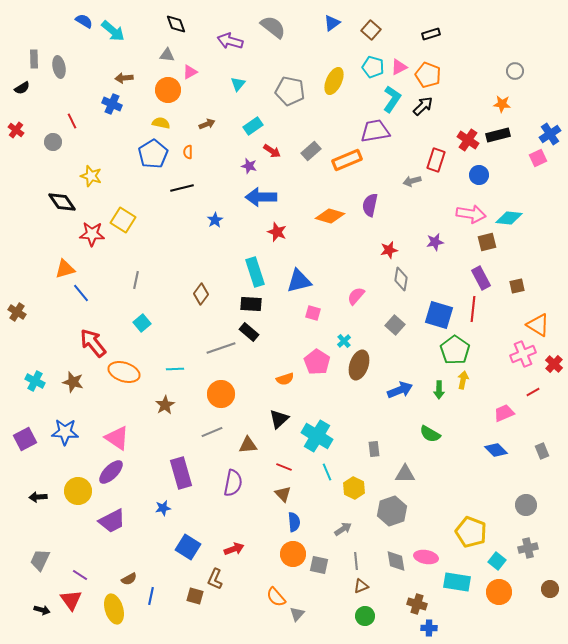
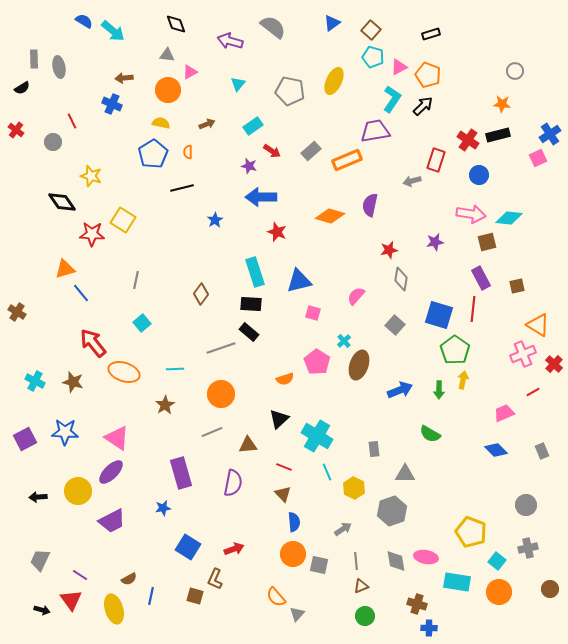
cyan pentagon at (373, 67): moved 10 px up
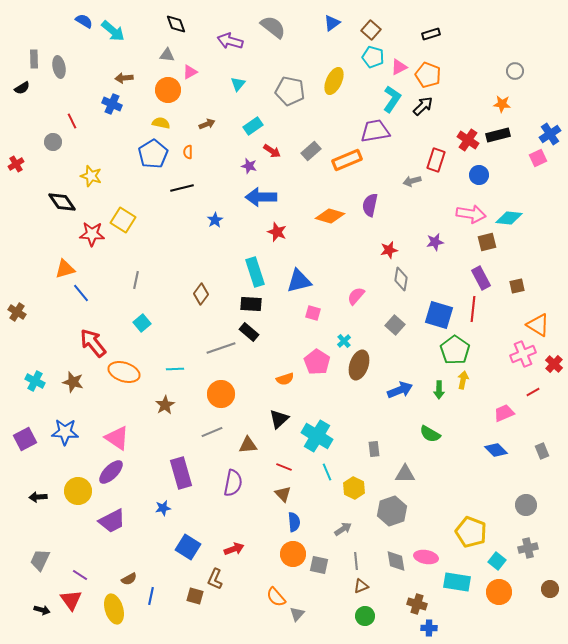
red cross at (16, 130): moved 34 px down; rotated 21 degrees clockwise
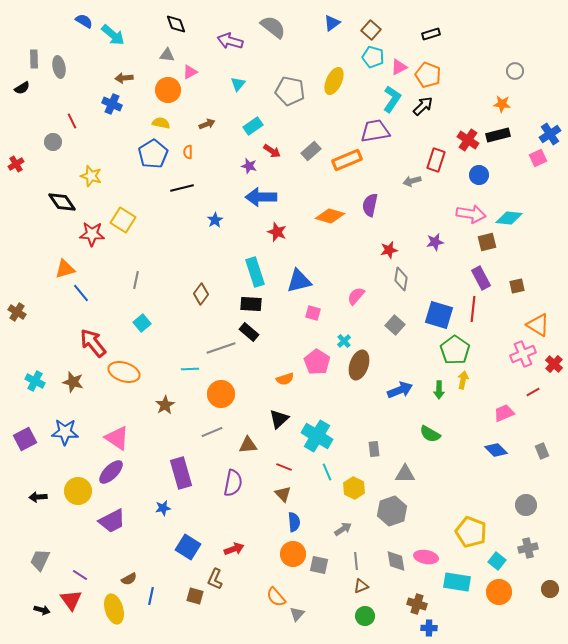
cyan arrow at (113, 31): moved 4 px down
cyan line at (175, 369): moved 15 px right
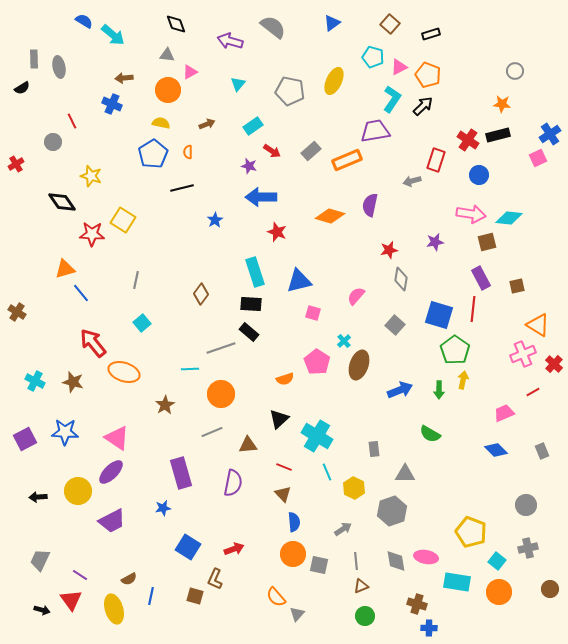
brown square at (371, 30): moved 19 px right, 6 px up
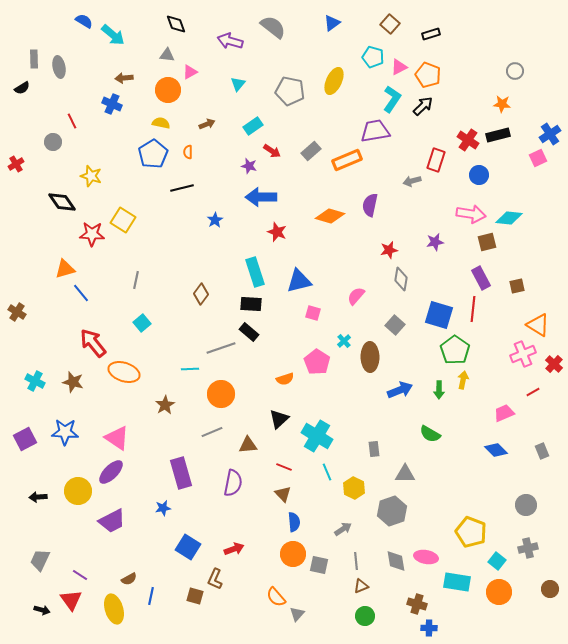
brown ellipse at (359, 365): moved 11 px right, 8 px up; rotated 20 degrees counterclockwise
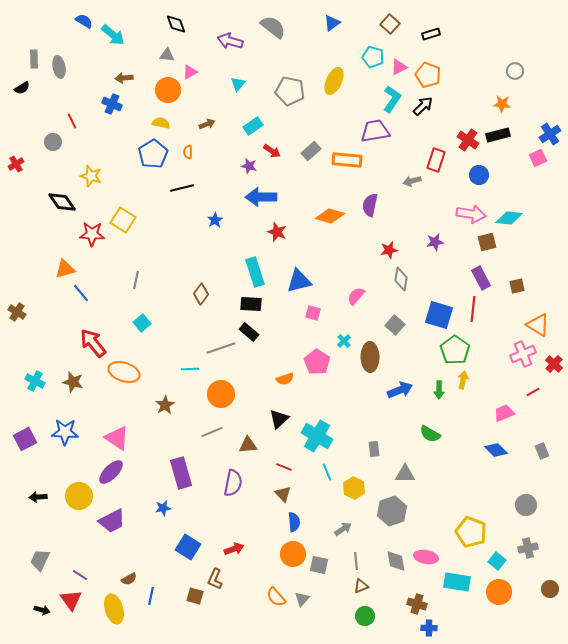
orange rectangle at (347, 160): rotated 28 degrees clockwise
yellow circle at (78, 491): moved 1 px right, 5 px down
gray triangle at (297, 614): moved 5 px right, 15 px up
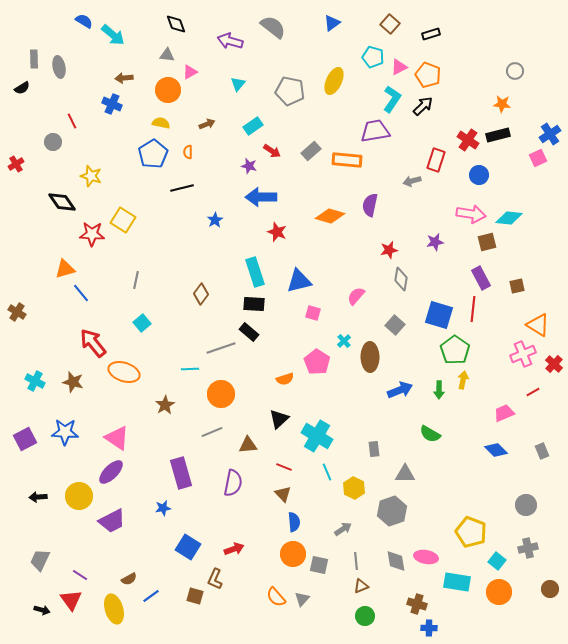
black rectangle at (251, 304): moved 3 px right
blue line at (151, 596): rotated 42 degrees clockwise
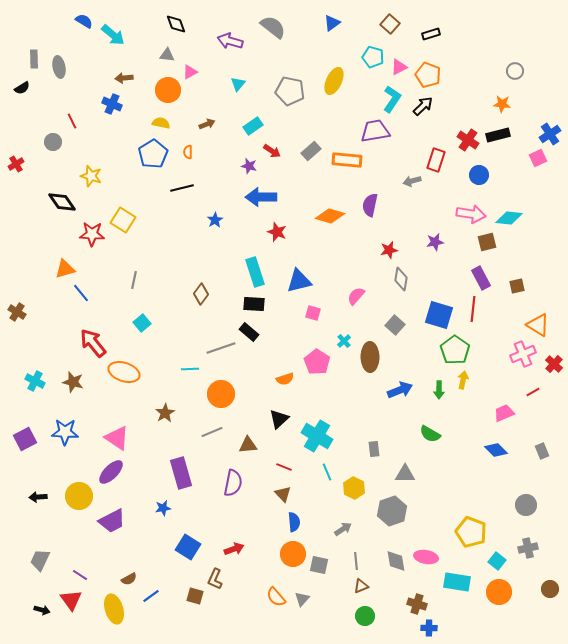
gray line at (136, 280): moved 2 px left
brown star at (165, 405): moved 8 px down
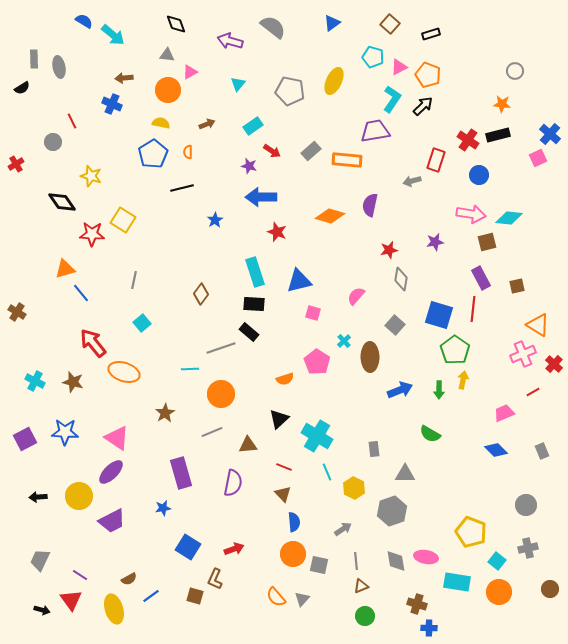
blue cross at (550, 134): rotated 15 degrees counterclockwise
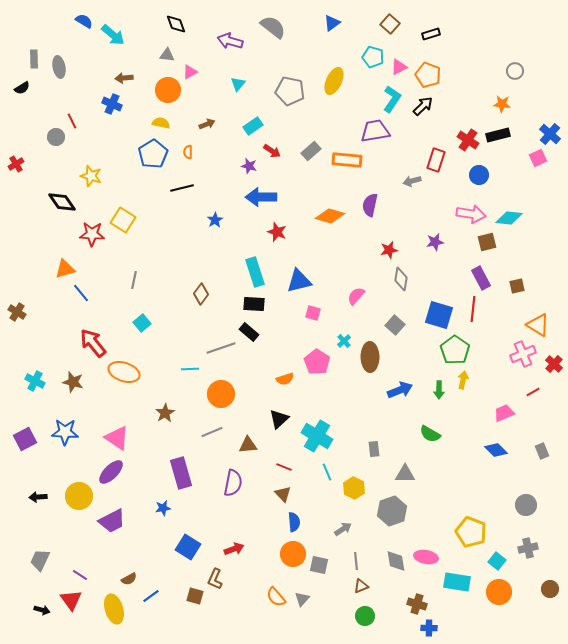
gray circle at (53, 142): moved 3 px right, 5 px up
